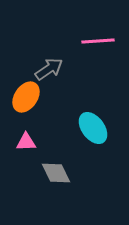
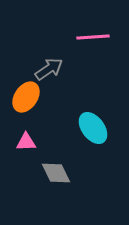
pink line: moved 5 px left, 4 px up
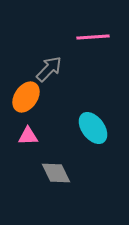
gray arrow: rotated 12 degrees counterclockwise
pink triangle: moved 2 px right, 6 px up
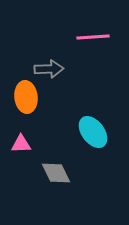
gray arrow: rotated 44 degrees clockwise
orange ellipse: rotated 40 degrees counterclockwise
cyan ellipse: moved 4 px down
pink triangle: moved 7 px left, 8 px down
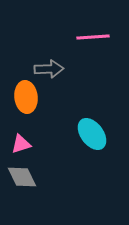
cyan ellipse: moved 1 px left, 2 px down
pink triangle: rotated 15 degrees counterclockwise
gray diamond: moved 34 px left, 4 px down
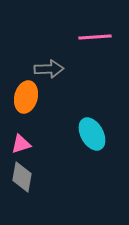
pink line: moved 2 px right
orange ellipse: rotated 20 degrees clockwise
cyan ellipse: rotated 8 degrees clockwise
gray diamond: rotated 36 degrees clockwise
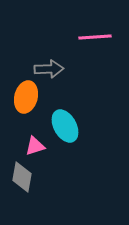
cyan ellipse: moved 27 px left, 8 px up
pink triangle: moved 14 px right, 2 px down
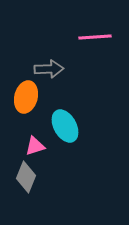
gray diamond: moved 4 px right; rotated 12 degrees clockwise
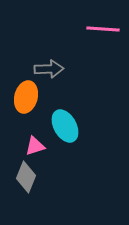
pink line: moved 8 px right, 8 px up; rotated 8 degrees clockwise
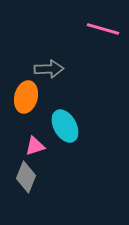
pink line: rotated 12 degrees clockwise
